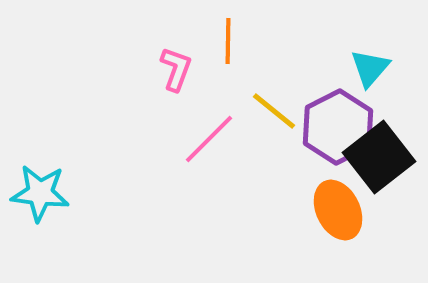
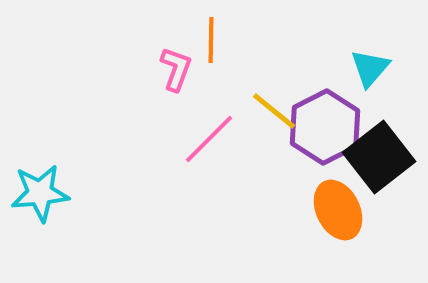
orange line: moved 17 px left, 1 px up
purple hexagon: moved 13 px left
cyan star: rotated 12 degrees counterclockwise
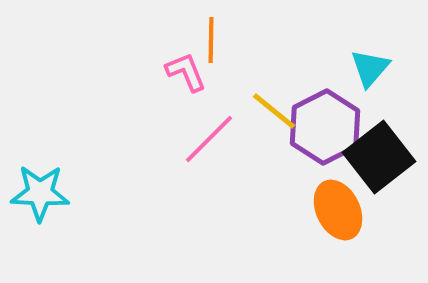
pink L-shape: moved 10 px right, 3 px down; rotated 42 degrees counterclockwise
cyan star: rotated 8 degrees clockwise
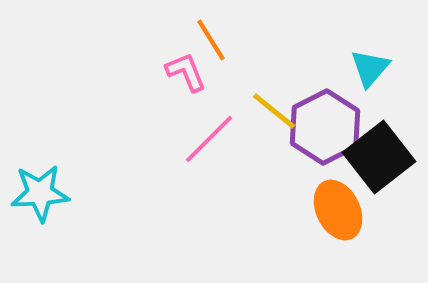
orange line: rotated 33 degrees counterclockwise
cyan star: rotated 6 degrees counterclockwise
